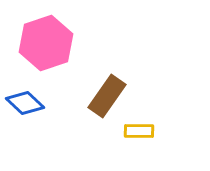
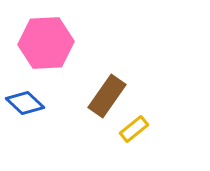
pink hexagon: rotated 16 degrees clockwise
yellow rectangle: moved 5 px left, 2 px up; rotated 40 degrees counterclockwise
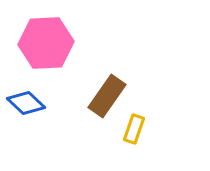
blue diamond: moved 1 px right
yellow rectangle: rotated 32 degrees counterclockwise
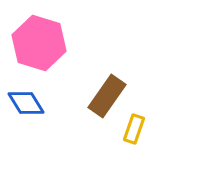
pink hexagon: moved 7 px left; rotated 20 degrees clockwise
blue diamond: rotated 15 degrees clockwise
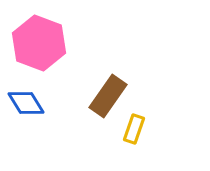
pink hexagon: rotated 4 degrees clockwise
brown rectangle: moved 1 px right
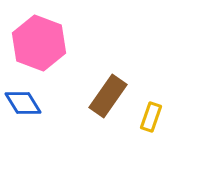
blue diamond: moved 3 px left
yellow rectangle: moved 17 px right, 12 px up
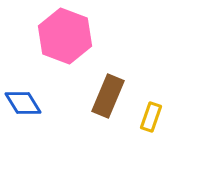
pink hexagon: moved 26 px right, 7 px up
brown rectangle: rotated 12 degrees counterclockwise
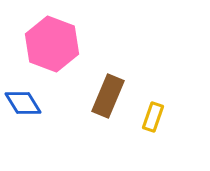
pink hexagon: moved 13 px left, 8 px down
yellow rectangle: moved 2 px right
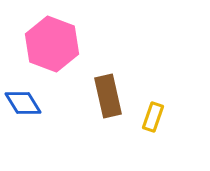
brown rectangle: rotated 36 degrees counterclockwise
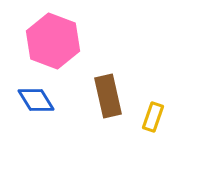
pink hexagon: moved 1 px right, 3 px up
blue diamond: moved 13 px right, 3 px up
